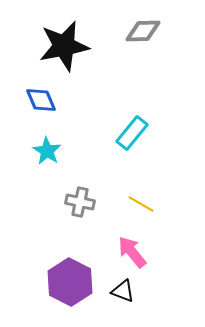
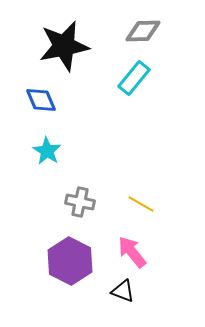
cyan rectangle: moved 2 px right, 55 px up
purple hexagon: moved 21 px up
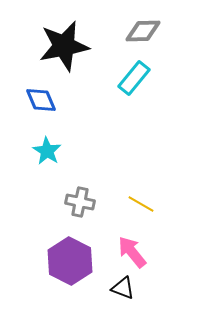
black triangle: moved 3 px up
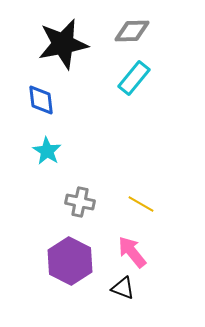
gray diamond: moved 11 px left
black star: moved 1 px left, 2 px up
blue diamond: rotated 16 degrees clockwise
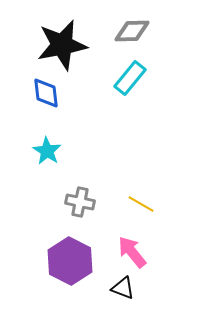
black star: moved 1 px left, 1 px down
cyan rectangle: moved 4 px left
blue diamond: moved 5 px right, 7 px up
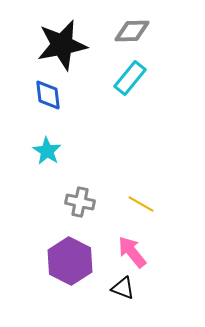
blue diamond: moved 2 px right, 2 px down
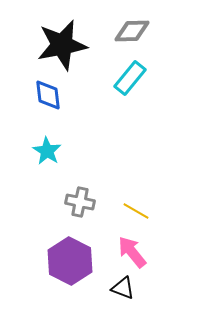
yellow line: moved 5 px left, 7 px down
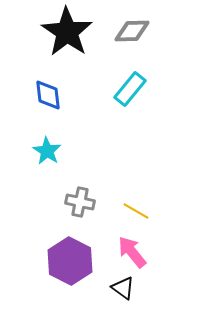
black star: moved 5 px right, 13 px up; rotated 27 degrees counterclockwise
cyan rectangle: moved 11 px down
black triangle: rotated 15 degrees clockwise
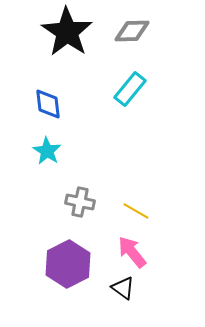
blue diamond: moved 9 px down
purple hexagon: moved 2 px left, 3 px down; rotated 6 degrees clockwise
